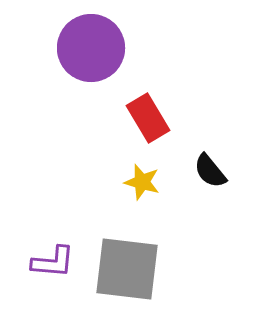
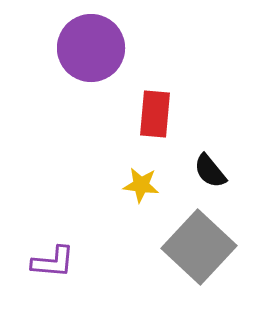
red rectangle: moved 7 px right, 4 px up; rotated 36 degrees clockwise
yellow star: moved 1 px left, 3 px down; rotated 9 degrees counterclockwise
gray square: moved 72 px right, 22 px up; rotated 36 degrees clockwise
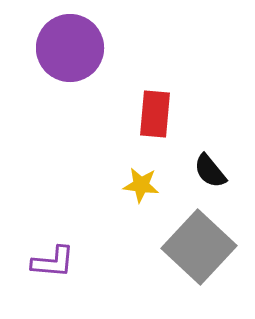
purple circle: moved 21 px left
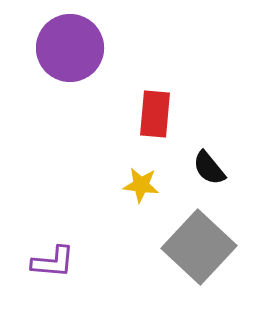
black semicircle: moved 1 px left, 3 px up
